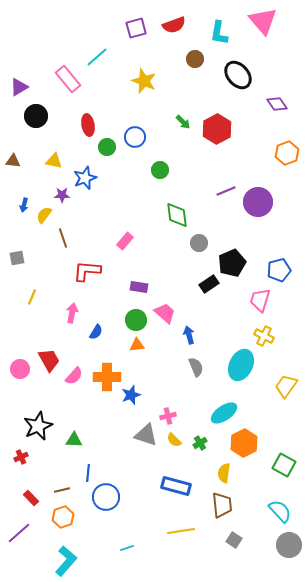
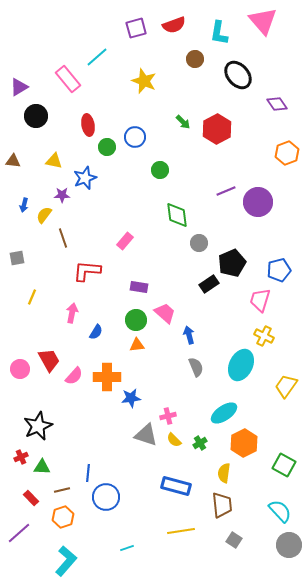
blue star at (131, 395): moved 3 px down; rotated 12 degrees clockwise
green triangle at (74, 440): moved 32 px left, 27 px down
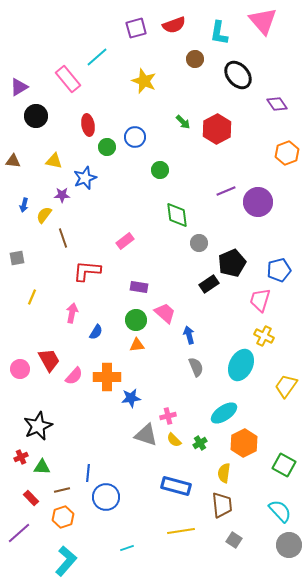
pink rectangle at (125, 241): rotated 12 degrees clockwise
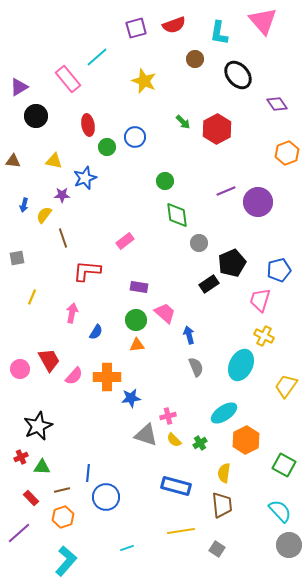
green circle at (160, 170): moved 5 px right, 11 px down
orange hexagon at (244, 443): moved 2 px right, 3 px up
gray square at (234, 540): moved 17 px left, 9 px down
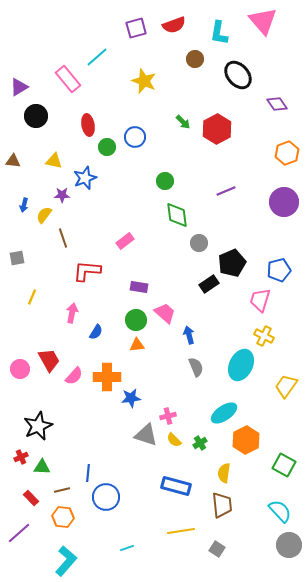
purple circle at (258, 202): moved 26 px right
orange hexagon at (63, 517): rotated 25 degrees clockwise
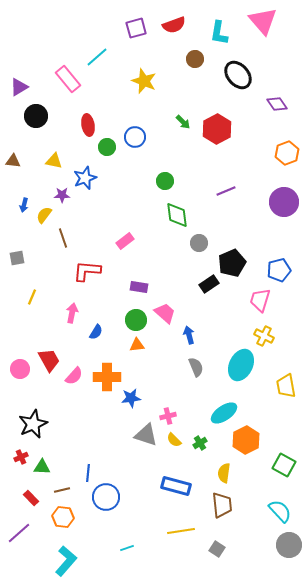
yellow trapezoid at (286, 386): rotated 45 degrees counterclockwise
black star at (38, 426): moved 5 px left, 2 px up
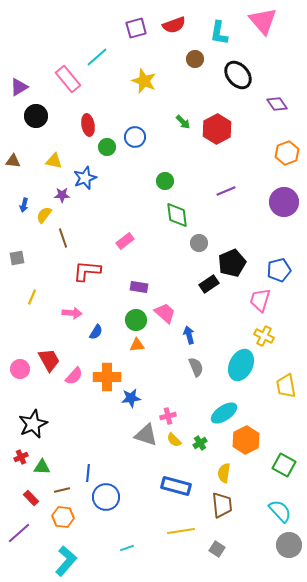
pink arrow at (72, 313): rotated 84 degrees clockwise
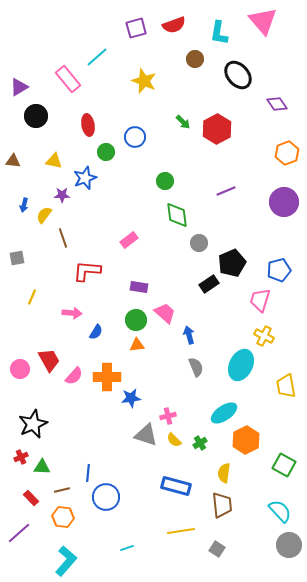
green circle at (107, 147): moved 1 px left, 5 px down
pink rectangle at (125, 241): moved 4 px right, 1 px up
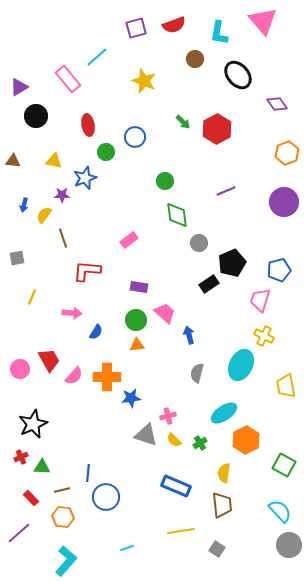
gray semicircle at (196, 367): moved 1 px right, 6 px down; rotated 144 degrees counterclockwise
blue rectangle at (176, 486): rotated 8 degrees clockwise
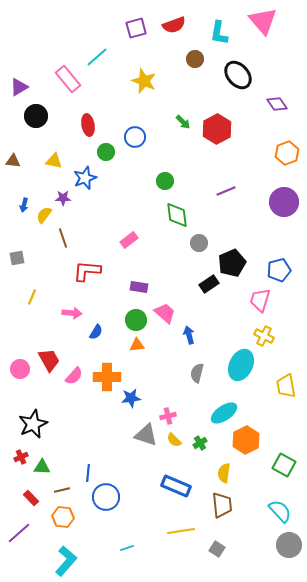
purple star at (62, 195): moved 1 px right, 3 px down
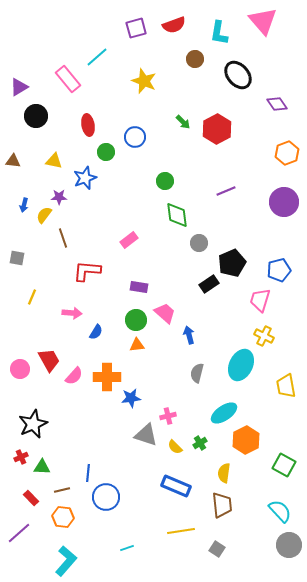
purple star at (63, 198): moved 4 px left, 1 px up
gray square at (17, 258): rotated 21 degrees clockwise
yellow semicircle at (174, 440): moved 1 px right, 7 px down
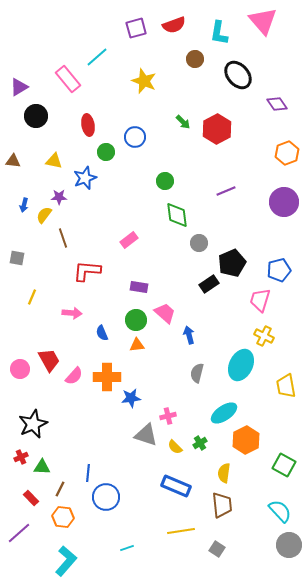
blue semicircle at (96, 332): moved 6 px right, 1 px down; rotated 126 degrees clockwise
brown line at (62, 490): moved 2 px left, 1 px up; rotated 49 degrees counterclockwise
